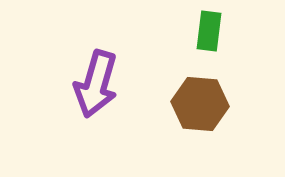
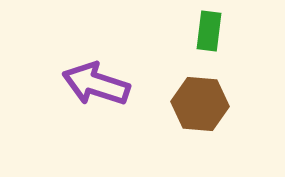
purple arrow: rotated 92 degrees clockwise
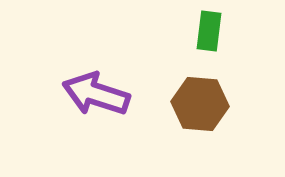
purple arrow: moved 10 px down
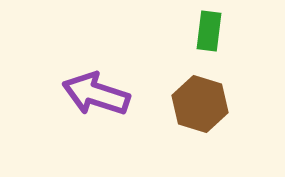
brown hexagon: rotated 12 degrees clockwise
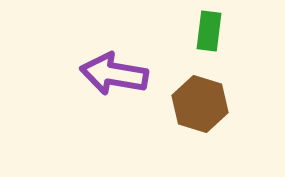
purple arrow: moved 18 px right, 20 px up; rotated 8 degrees counterclockwise
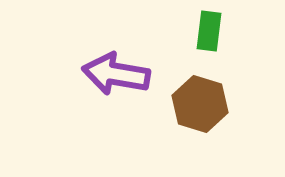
purple arrow: moved 2 px right
